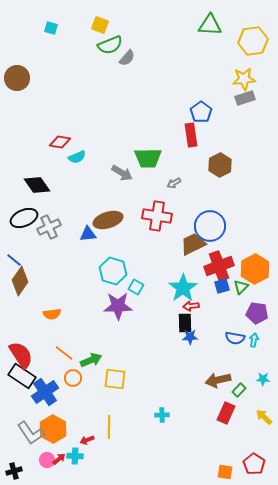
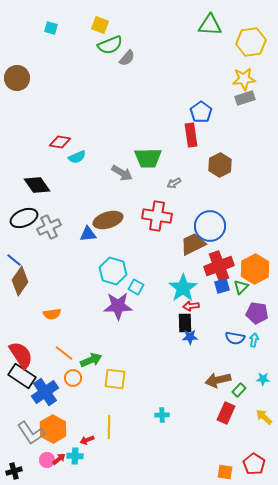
yellow hexagon at (253, 41): moved 2 px left, 1 px down
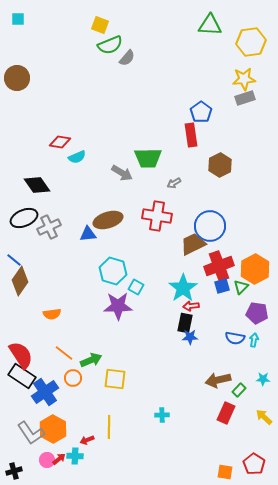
cyan square at (51, 28): moved 33 px left, 9 px up; rotated 16 degrees counterclockwise
black rectangle at (185, 323): rotated 12 degrees clockwise
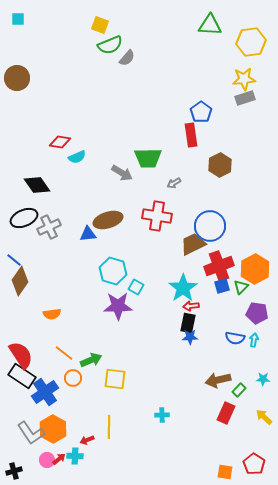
black rectangle at (185, 323): moved 3 px right
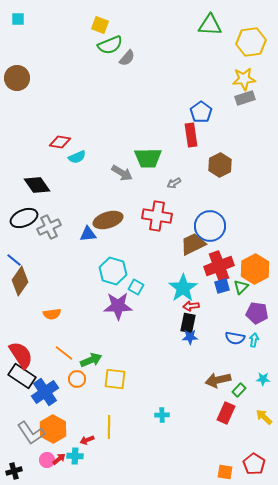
orange circle at (73, 378): moved 4 px right, 1 px down
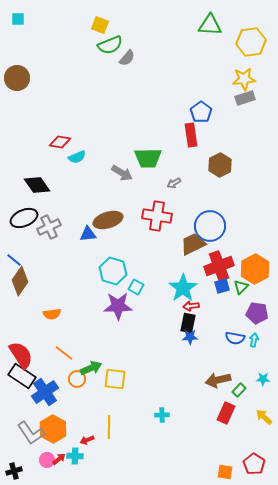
green arrow at (91, 360): moved 8 px down
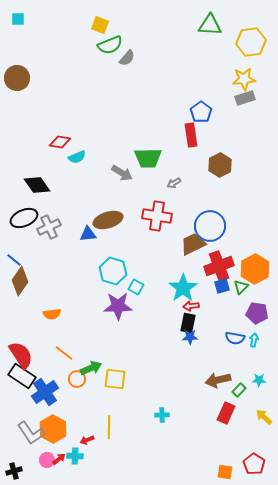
cyan star at (263, 379): moved 4 px left, 1 px down
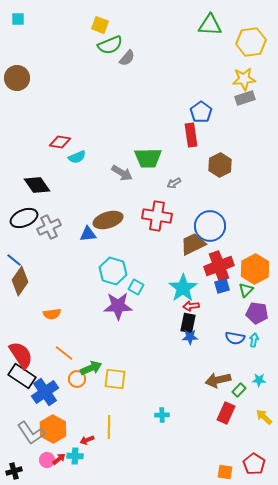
green triangle at (241, 287): moved 5 px right, 3 px down
